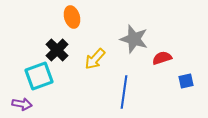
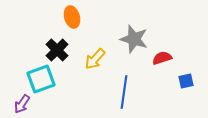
cyan square: moved 2 px right, 3 px down
purple arrow: rotated 114 degrees clockwise
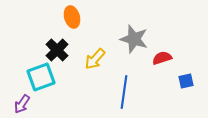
cyan square: moved 2 px up
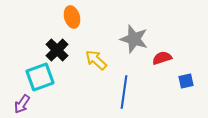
yellow arrow: moved 1 px right, 1 px down; rotated 90 degrees clockwise
cyan square: moved 1 px left
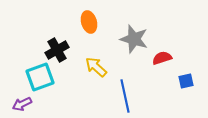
orange ellipse: moved 17 px right, 5 px down
black cross: rotated 15 degrees clockwise
yellow arrow: moved 7 px down
blue line: moved 1 px right, 4 px down; rotated 20 degrees counterclockwise
purple arrow: rotated 30 degrees clockwise
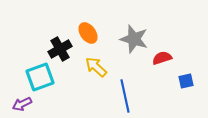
orange ellipse: moved 1 px left, 11 px down; rotated 20 degrees counterclockwise
black cross: moved 3 px right, 1 px up
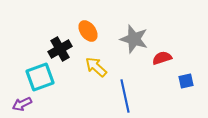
orange ellipse: moved 2 px up
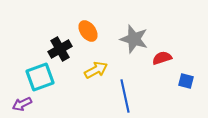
yellow arrow: moved 3 px down; rotated 110 degrees clockwise
blue square: rotated 28 degrees clockwise
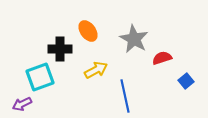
gray star: rotated 12 degrees clockwise
black cross: rotated 30 degrees clockwise
blue square: rotated 35 degrees clockwise
